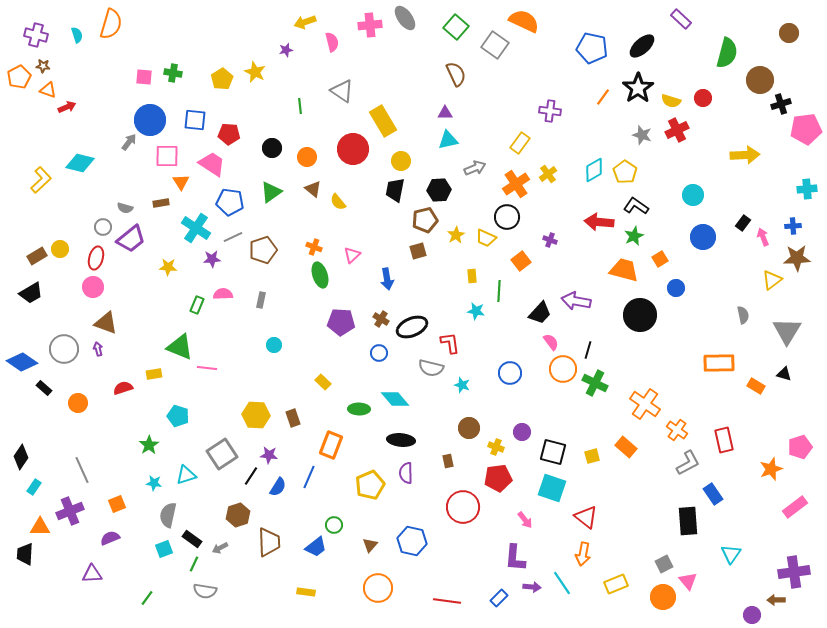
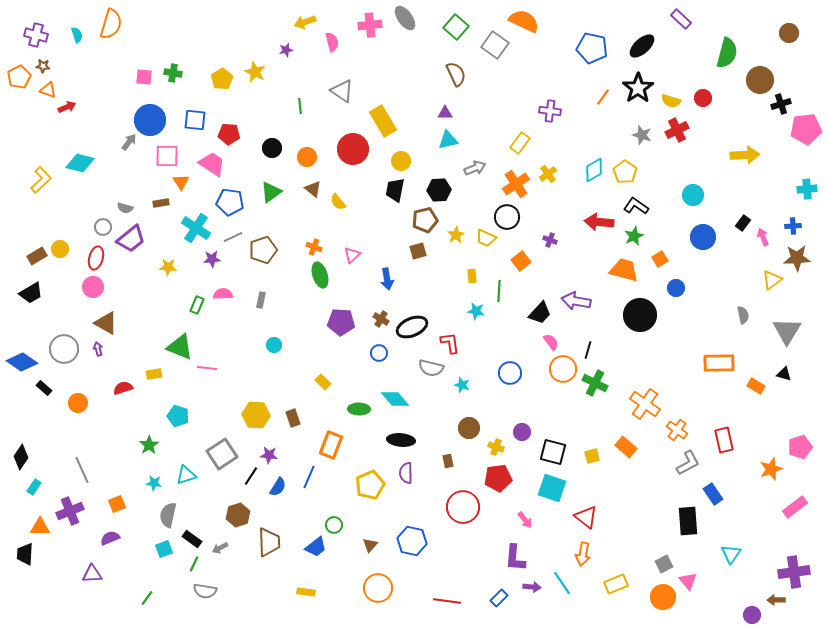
brown triangle at (106, 323): rotated 10 degrees clockwise
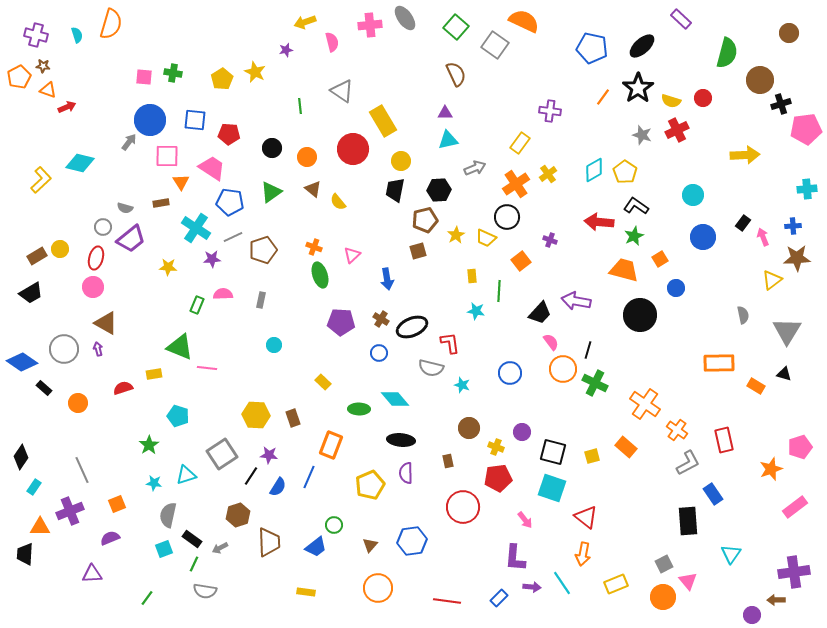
pink trapezoid at (212, 164): moved 4 px down
blue hexagon at (412, 541): rotated 20 degrees counterclockwise
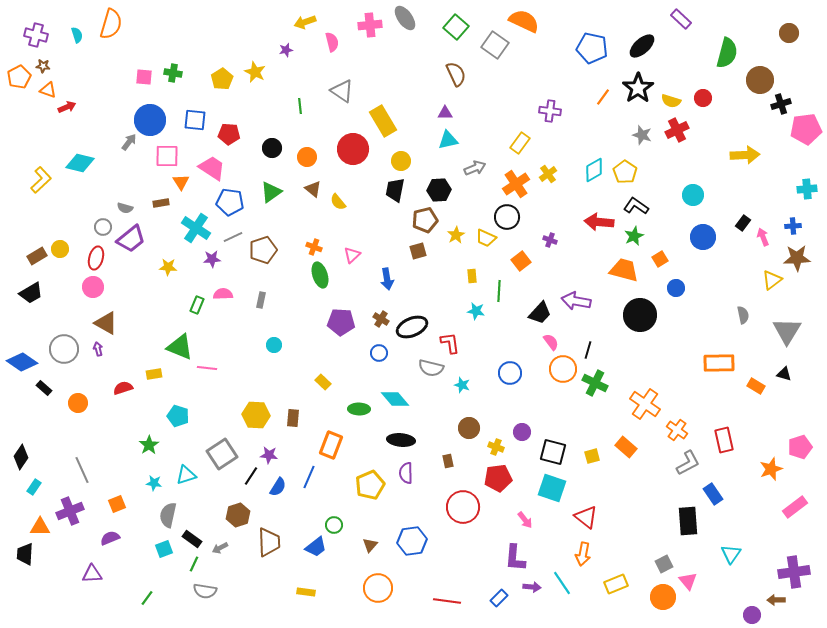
brown rectangle at (293, 418): rotated 24 degrees clockwise
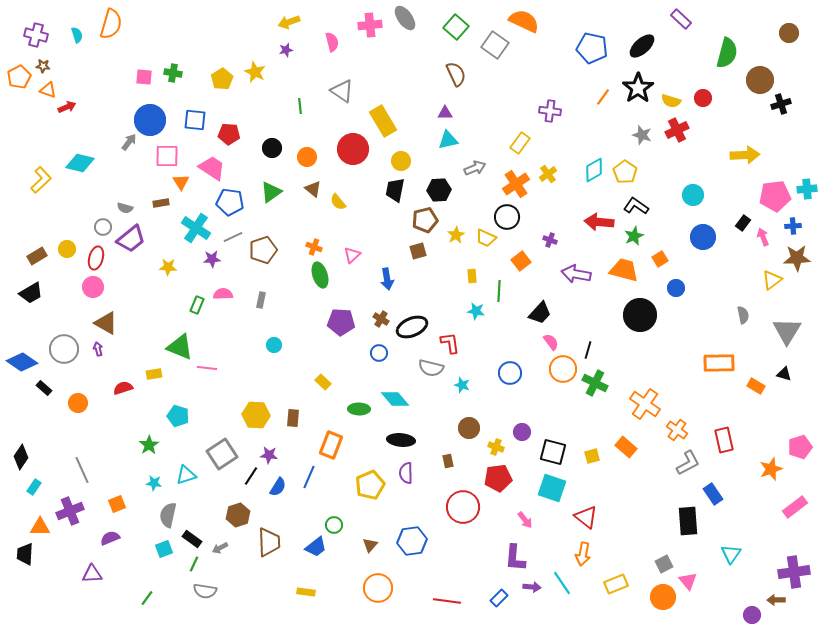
yellow arrow at (305, 22): moved 16 px left
pink pentagon at (806, 129): moved 31 px left, 67 px down
yellow circle at (60, 249): moved 7 px right
purple arrow at (576, 301): moved 27 px up
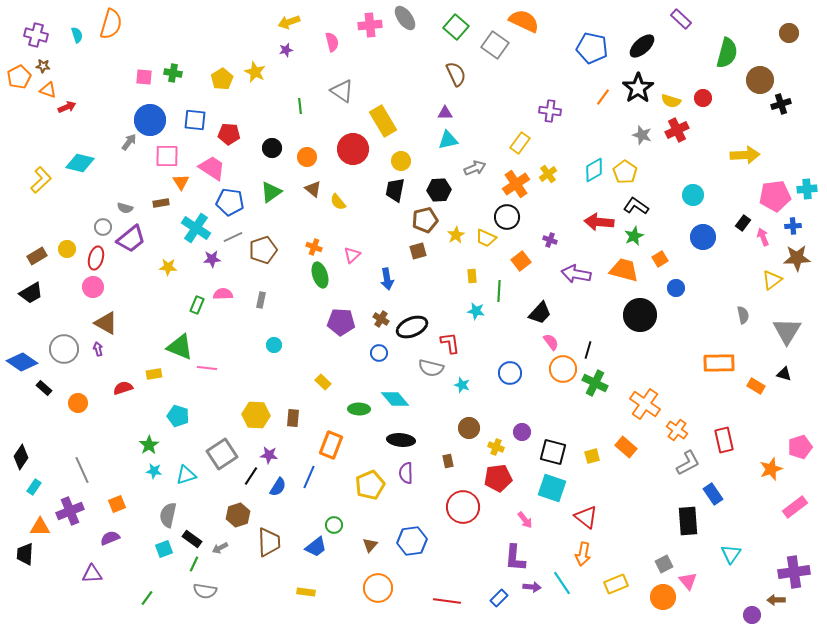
cyan star at (154, 483): moved 12 px up
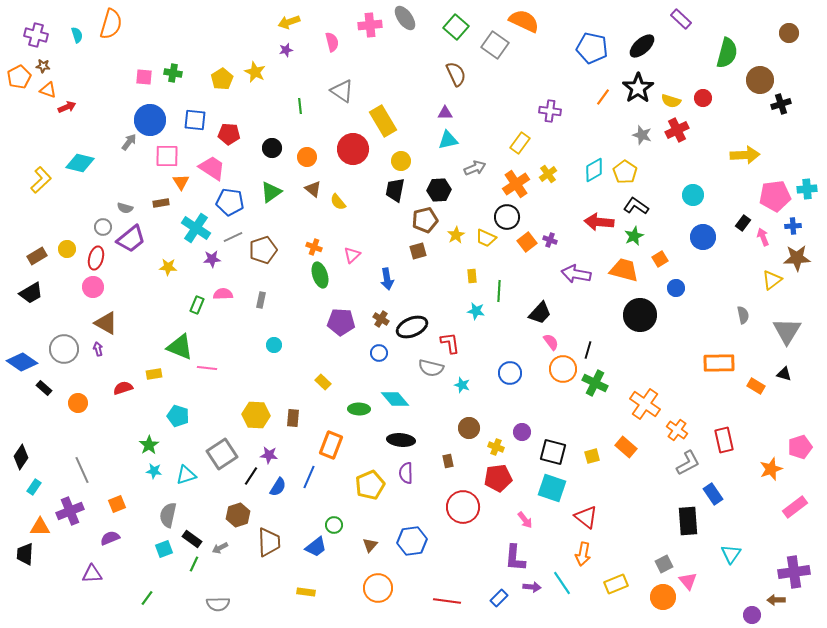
orange square at (521, 261): moved 6 px right, 19 px up
gray semicircle at (205, 591): moved 13 px right, 13 px down; rotated 10 degrees counterclockwise
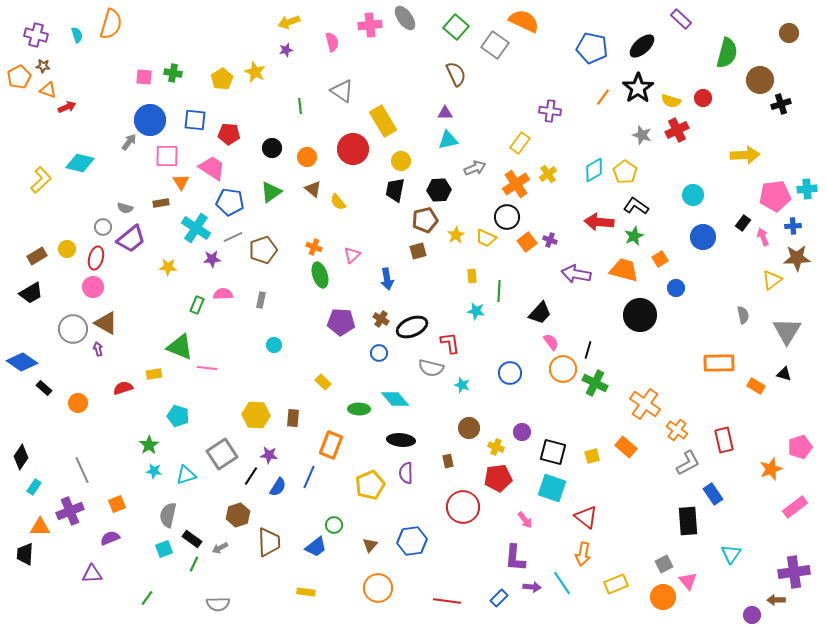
gray circle at (64, 349): moved 9 px right, 20 px up
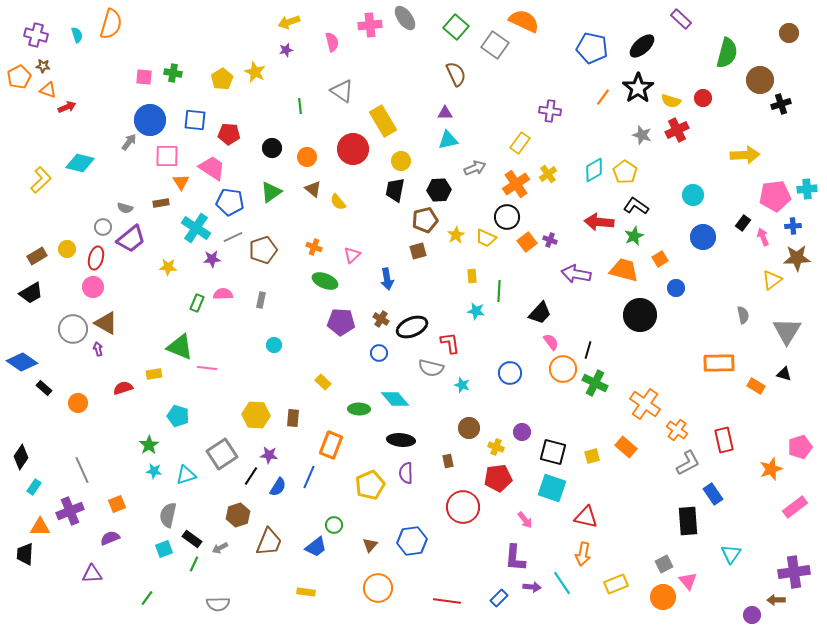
green ellipse at (320, 275): moved 5 px right, 6 px down; rotated 50 degrees counterclockwise
green rectangle at (197, 305): moved 2 px up
red triangle at (586, 517): rotated 25 degrees counterclockwise
brown trapezoid at (269, 542): rotated 24 degrees clockwise
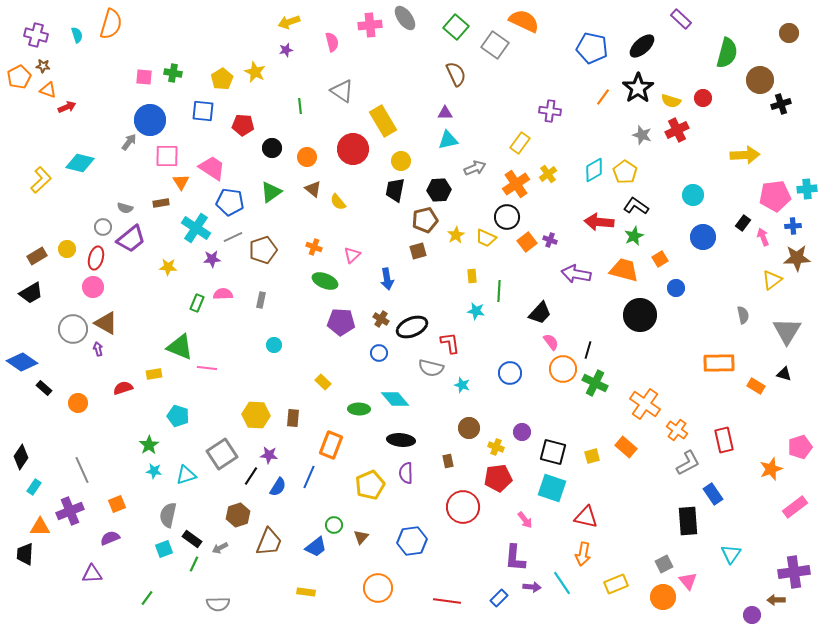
blue square at (195, 120): moved 8 px right, 9 px up
red pentagon at (229, 134): moved 14 px right, 9 px up
brown triangle at (370, 545): moved 9 px left, 8 px up
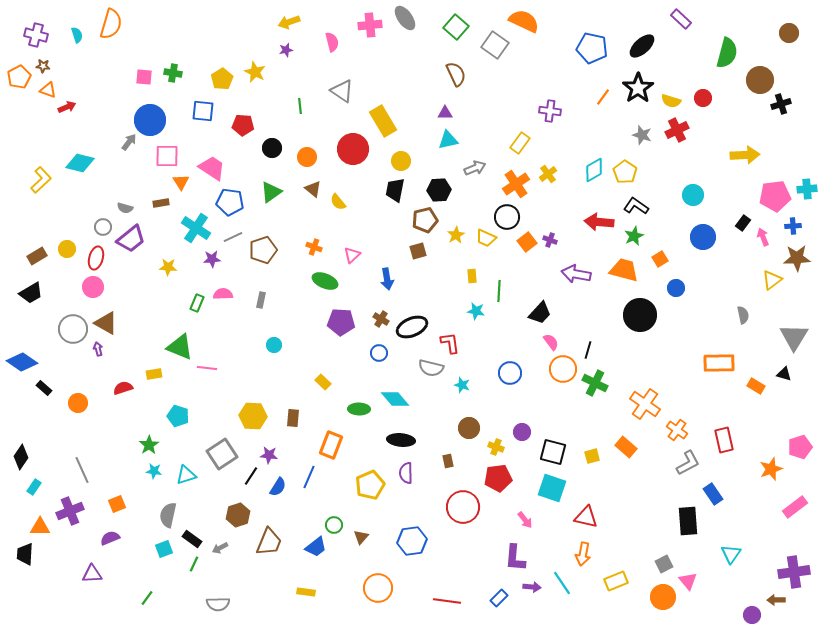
gray triangle at (787, 331): moved 7 px right, 6 px down
yellow hexagon at (256, 415): moved 3 px left, 1 px down
yellow rectangle at (616, 584): moved 3 px up
